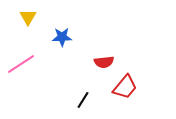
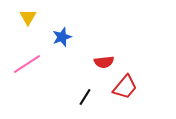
blue star: rotated 18 degrees counterclockwise
pink line: moved 6 px right
black line: moved 2 px right, 3 px up
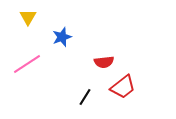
red trapezoid: moved 2 px left; rotated 12 degrees clockwise
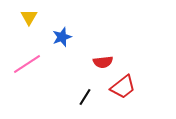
yellow triangle: moved 1 px right
red semicircle: moved 1 px left
